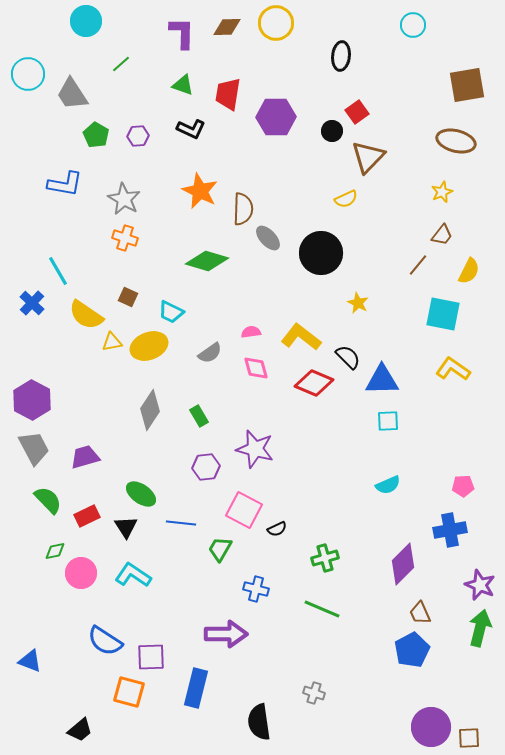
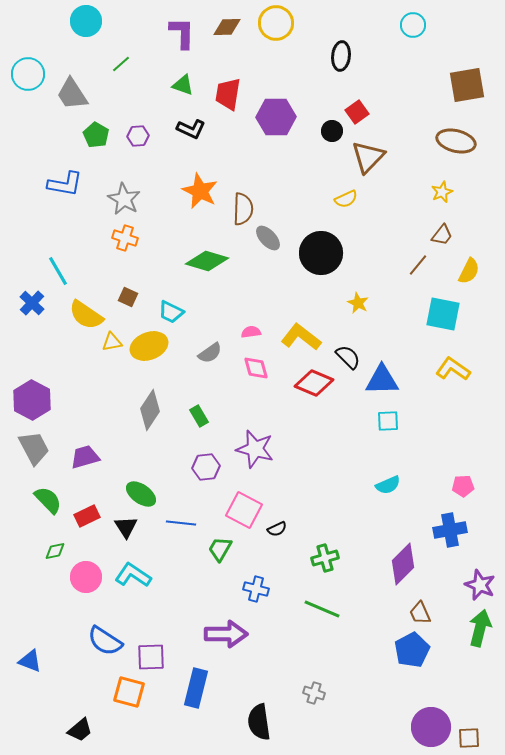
pink circle at (81, 573): moved 5 px right, 4 px down
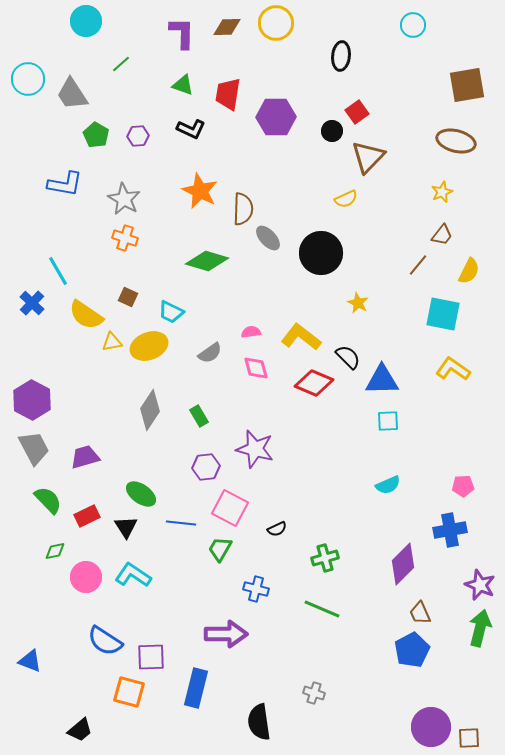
cyan circle at (28, 74): moved 5 px down
pink square at (244, 510): moved 14 px left, 2 px up
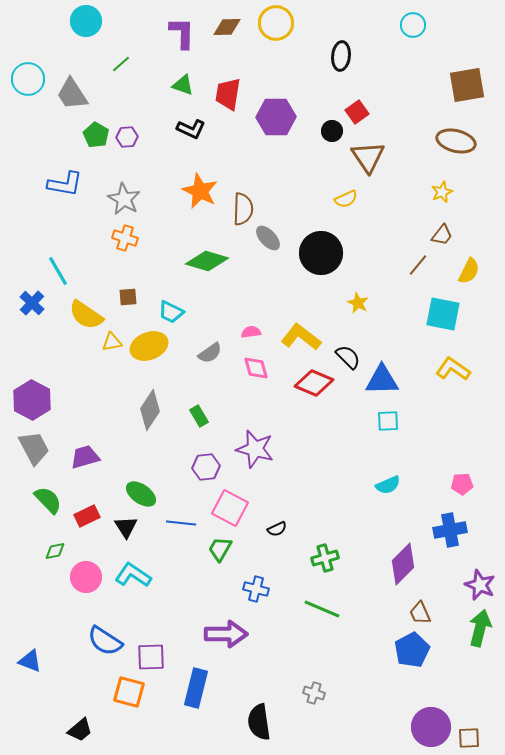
purple hexagon at (138, 136): moved 11 px left, 1 px down
brown triangle at (368, 157): rotated 18 degrees counterclockwise
brown square at (128, 297): rotated 30 degrees counterclockwise
pink pentagon at (463, 486): moved 1 px left, 2 px up
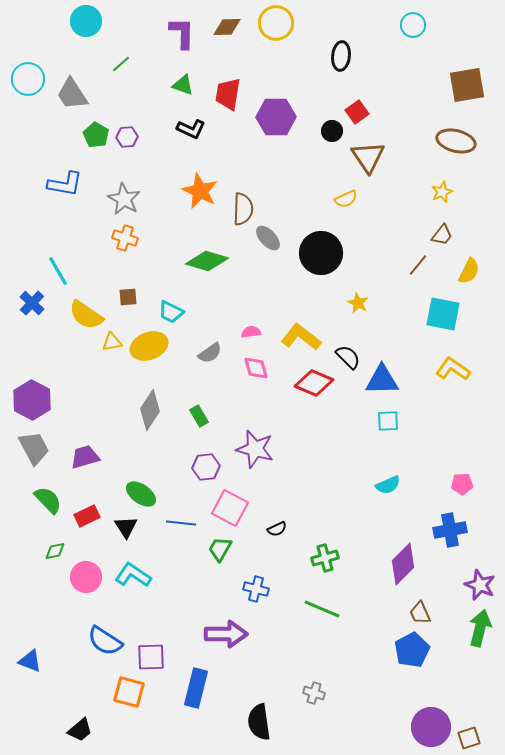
brown square at (469, 738): rotated 15 degrees counterclockwise
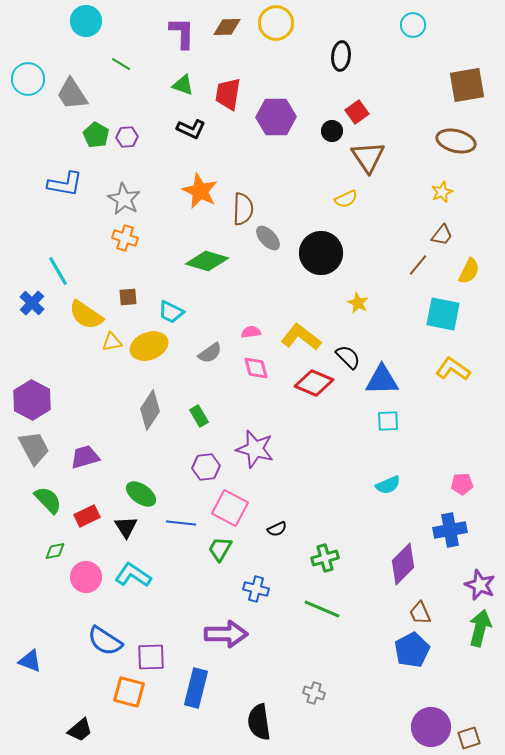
green line at (121, 64): rotated 72 degrees clockwise
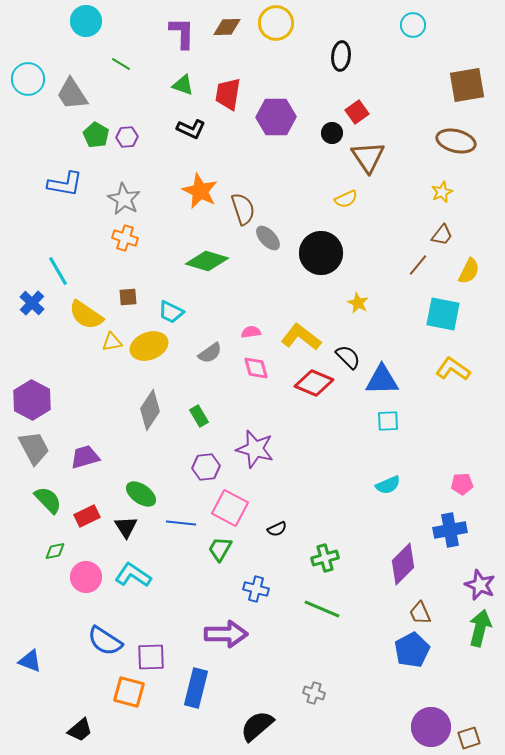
black circle at (332, 131): moved 2 px down
brown semicircle at (243, 209): rotated 20 degrees counterclockwise
black semicircle at (259, 722): moved 2 px left, 4 px down; rotated 57 degrees clockwise
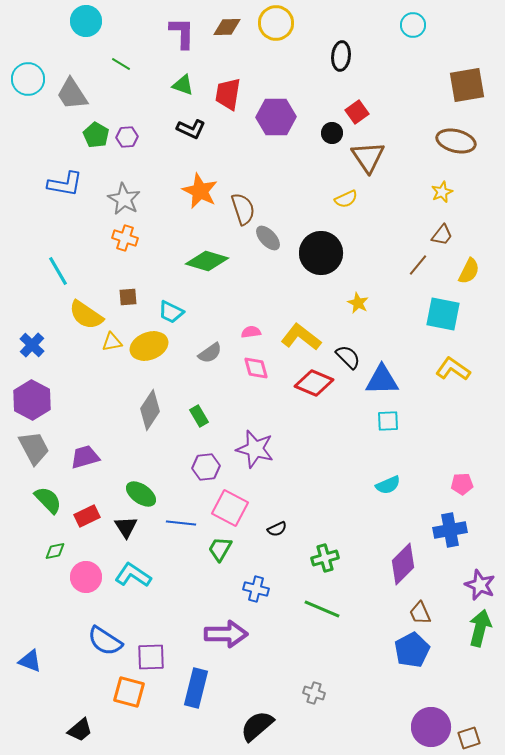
blue cross at (32, 303): moved 42 px down
